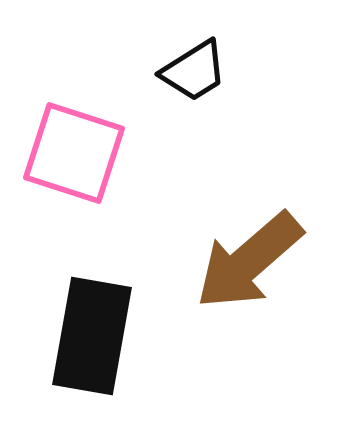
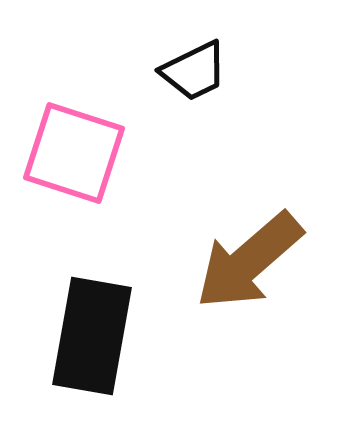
black trapezoid: rotated 6 degrees clockwise
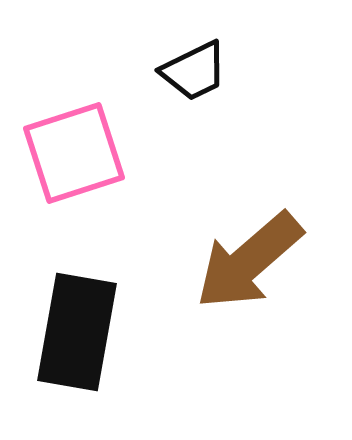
pink square: rotated 36 degrees counterclockwise
black rectangle: moved 15 px left, 4 px up
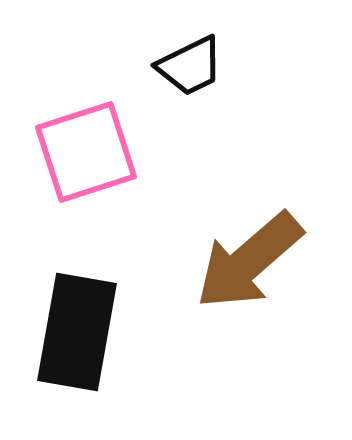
black trapezoid: moved 4 px left, 5 px up
pink square: moved 12 px right, 1 px up
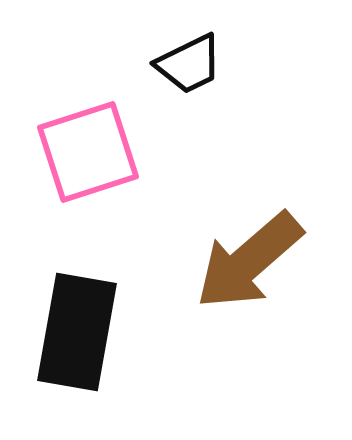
black trapezoid: moved 1 px left, 2 px up
pink square: moved 2 px right
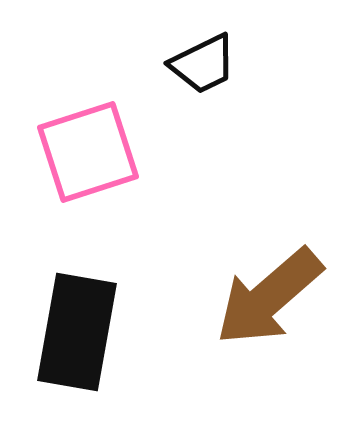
black trapezoid: moved 14 px right
brown arrow: moved 20 px right, 36 px down
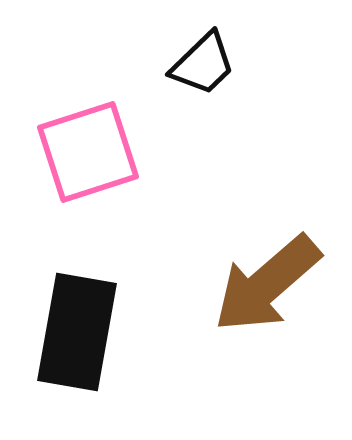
black trapezoid: rotated 18 degrees counterclockwise
brown arrow: moved 2 px left, 13 px up
